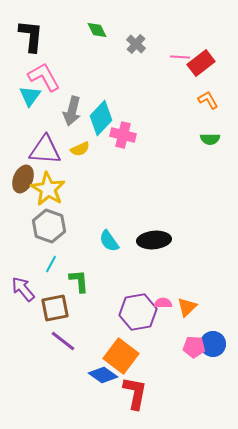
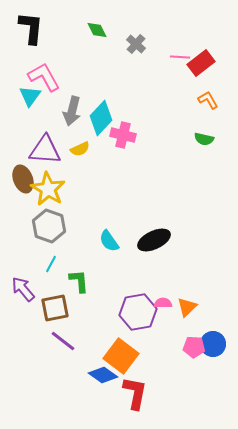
black L-shape: moved 8 px up
green semicircle: moved 6 px left; rotated 12 degrees clockwise
brown ellipse: rotated 44 degrees counterclockwise
black ellipse: rotated 20 degrees counterclockwise
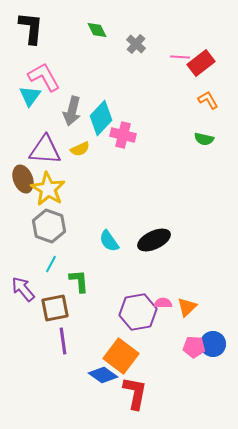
purple line: rotated 44 degrees clockwise
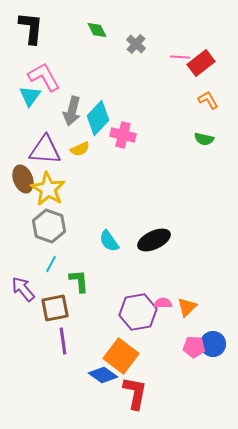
cyan diamond: moved 3 px left
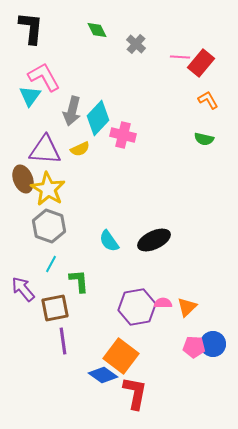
red rectangle: rotated 12 degrees counterclockwise
purple hexagon: moved 1 px left, 5 px up
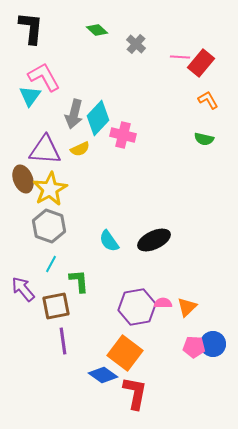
green diamond: rotated 20 degrees counterclockwise
gray arrow: moved 2 px right, 3 px down
yellow star: moved 2 px right; rotated 12 degrees clockwise
brown square: moved 1 px right, 2 px up
orange square: moved 4 px right, 3 px up
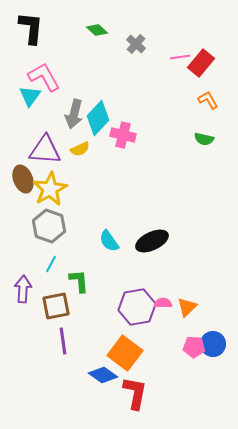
pink line: rotated 12 degrees counterclockwise
black ellipse: moved 2 px left, 1 px down
purple arrow: rotated 44 degrees clockwise
